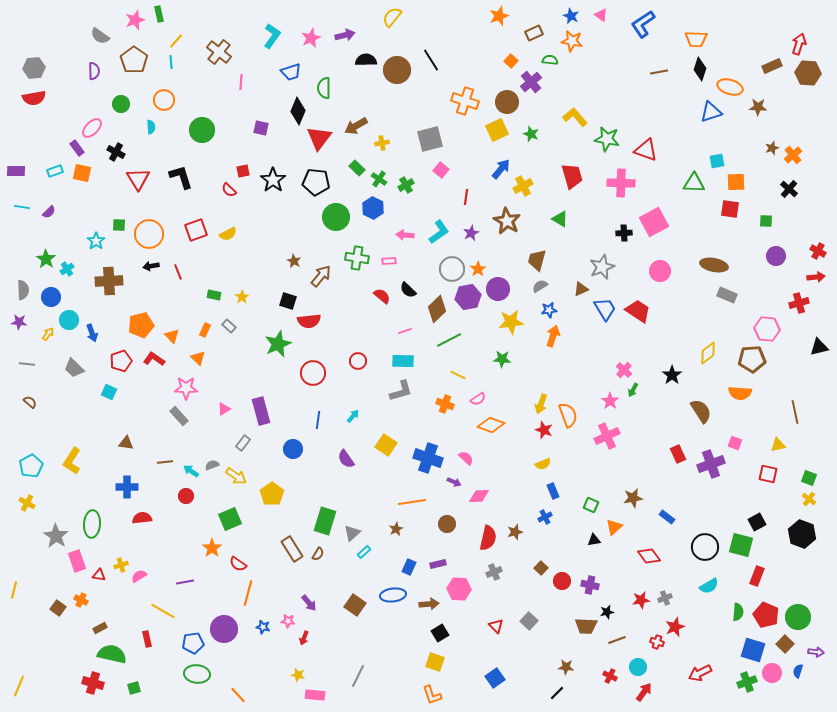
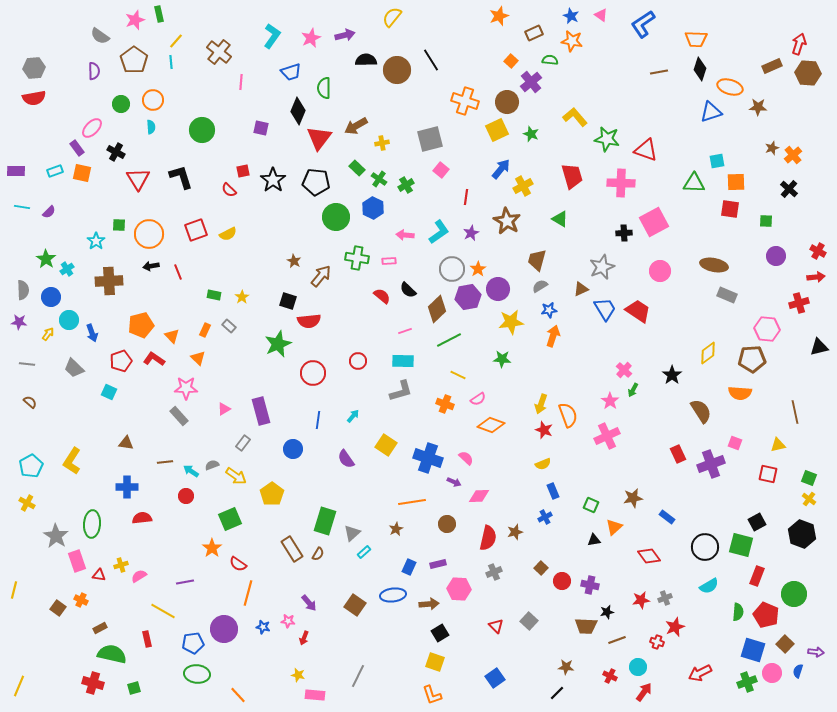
orange circle at (164, 100): moved 11 px left
green circle at (798, 617): moved 4 px left, 23 px up
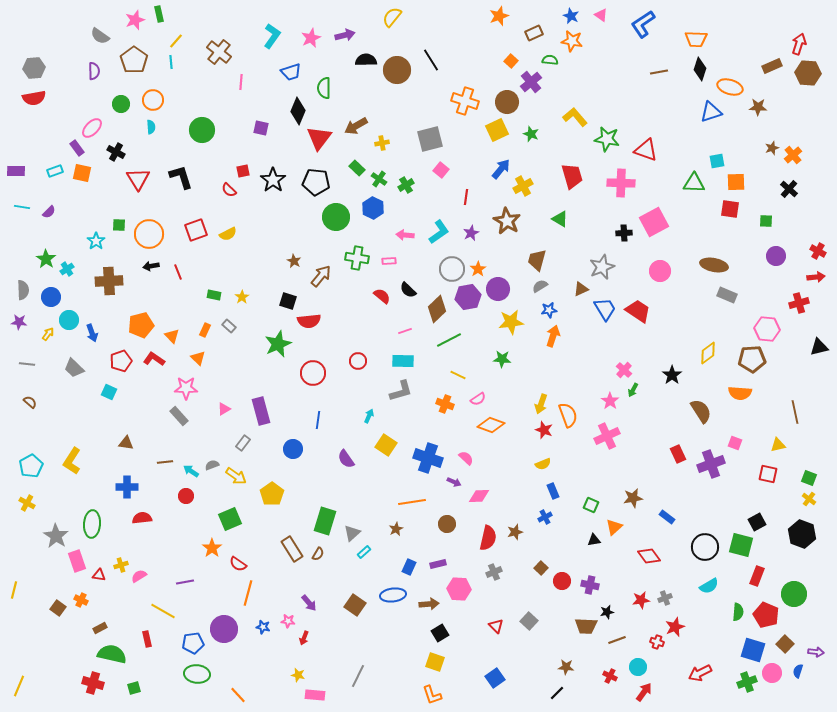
cyan arrow at (353, 416): moved 16 px right; rotated 16 degrees counterclockwise
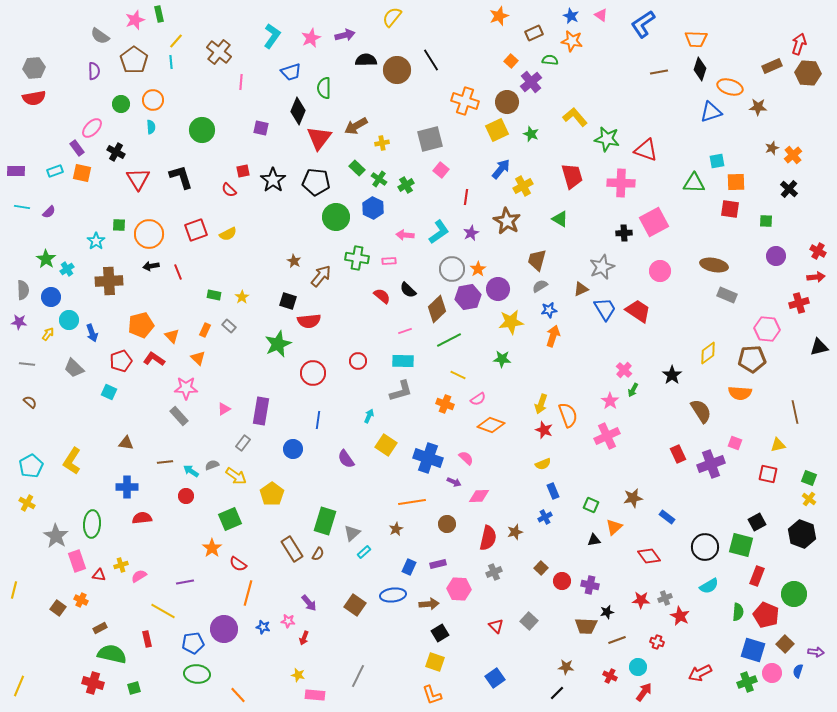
purple rectangle at (261, 411): rotated 24 degrees clockwise
red star at (641, 600): rotated 12 degrees clockwise
red star at (675, 627): moved 5 px right, 11 px up; rotated 24 degrees counterclockwise
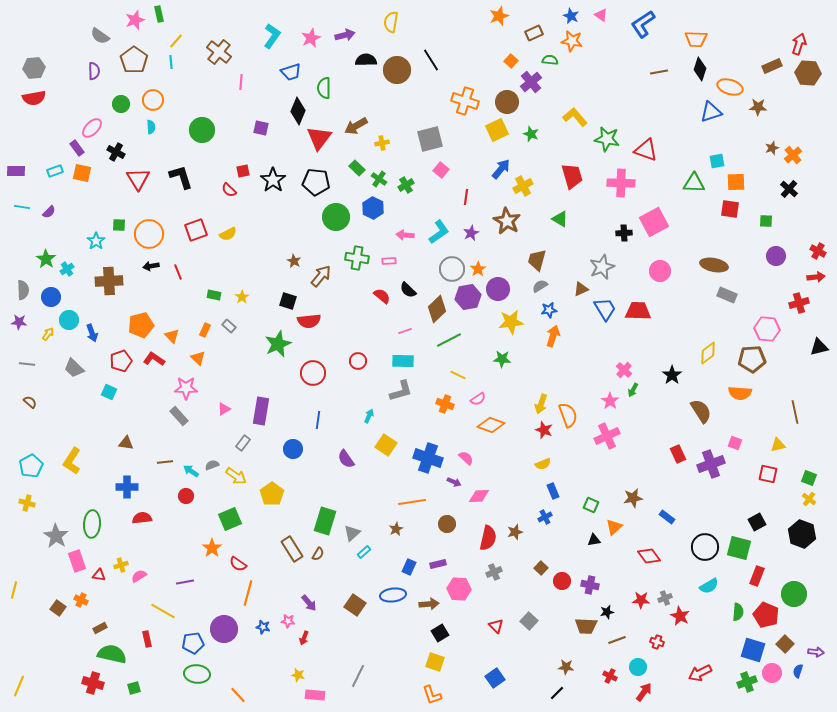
yellow semicircle at (392, 17): moved 1 px left, 5 px down; rotated 30 degrees counterclockwise
red trapezoid at (638, 311): rotated 32 degrees counterclockwise
yellow cross at (27, 503): rotated 14 degrees counterclockwise
green square at (741, 545): moved 2 px left, 3 px down
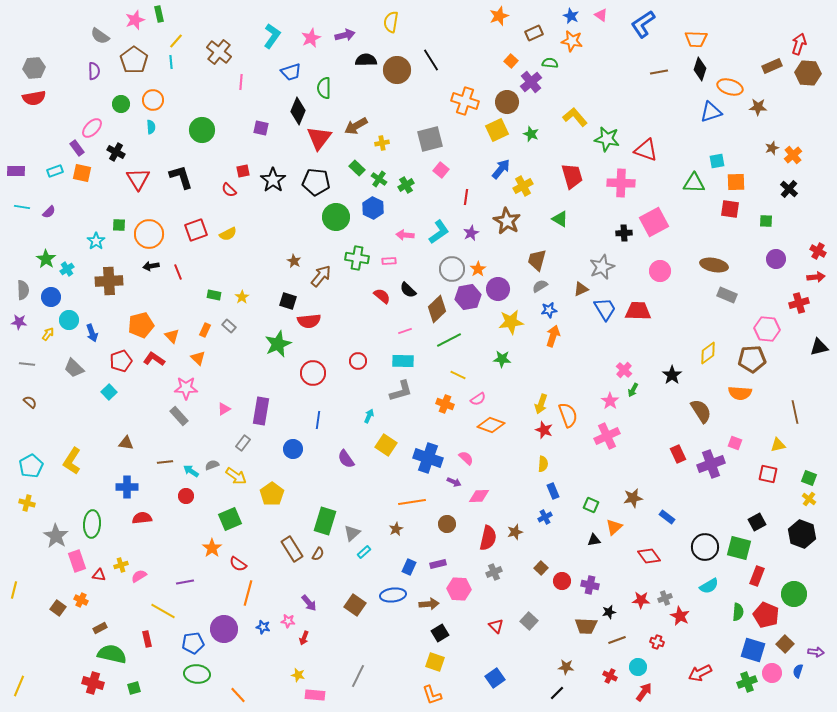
green semicircle at (550, 60): moved 3 px down
purple circle at (776, 256): moved 3 px down
cyan square at (109, 392): rotated 21 degrees clockwise
yellow semicircle at (543, 464): rotated 63 degrees counterclockwise
black star at (607, 612): moved 2 px right
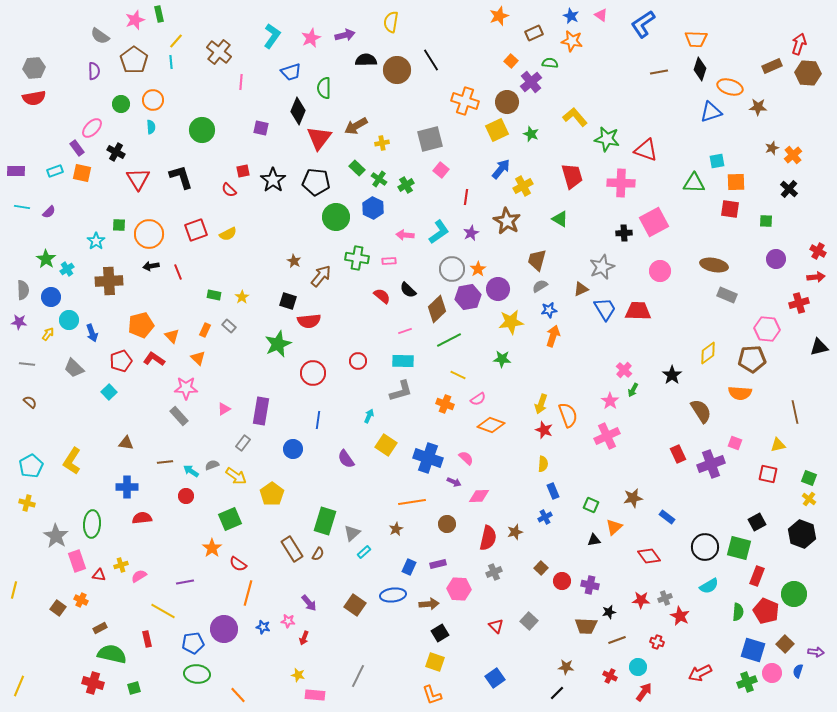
red pentagon at (766, 615): moved 4 px up
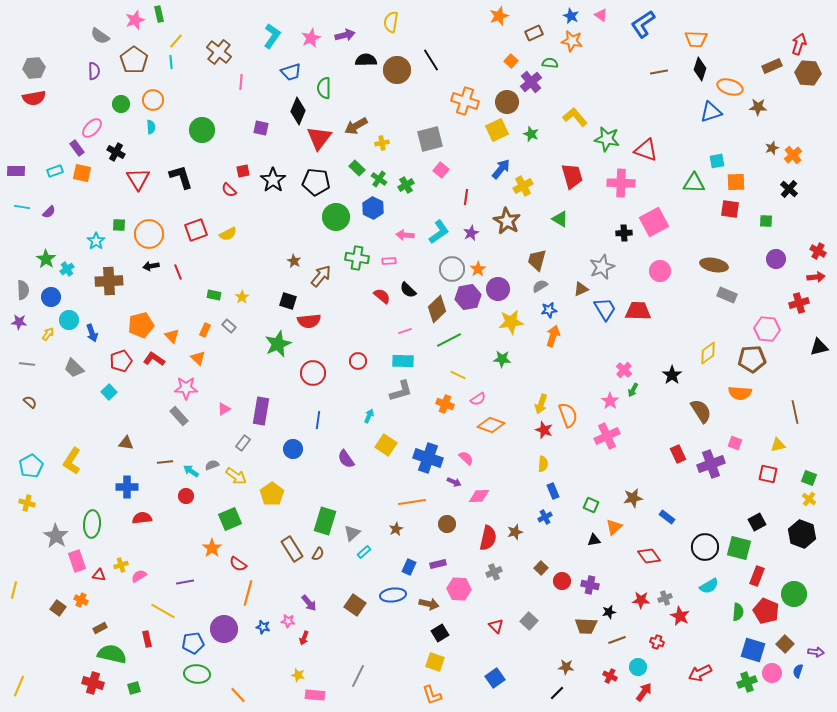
brown arrow at (429, 604): rotated 18 degrees clockwise
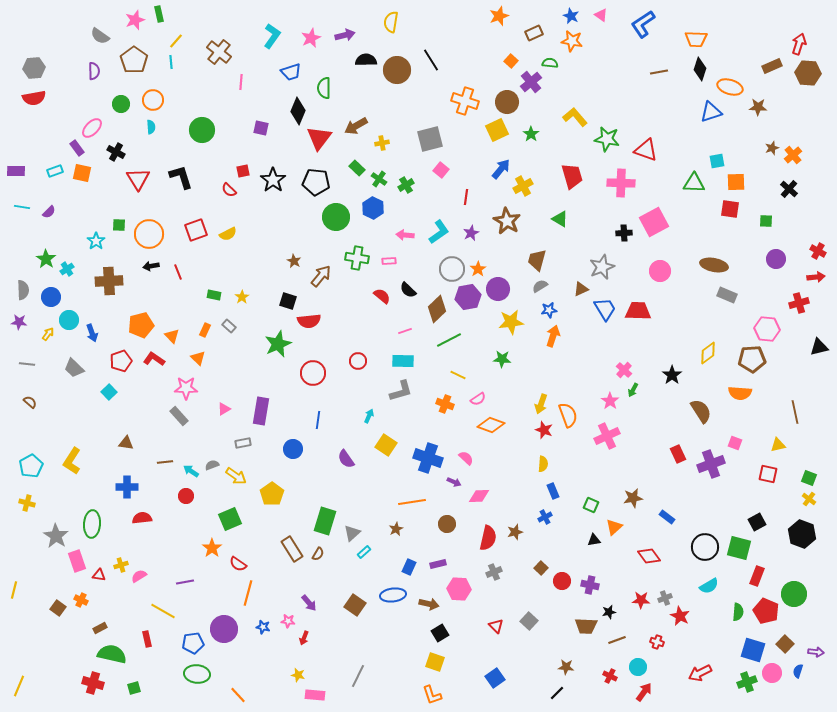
green star at (531, 134): rotated 14 degrees clockwise
gray rectangle at (243, 443): rotated 42 degrees clockwise
